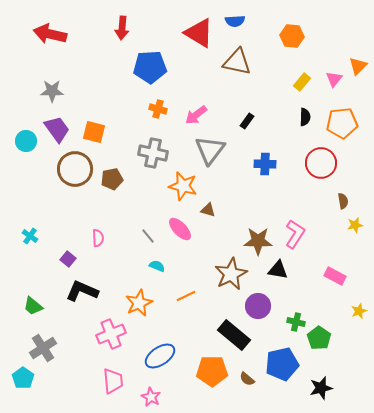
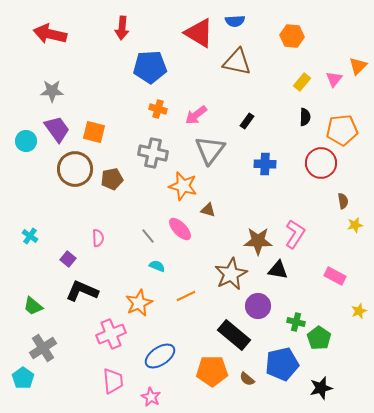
orange pentagon at (342, 123): moved 7 px down
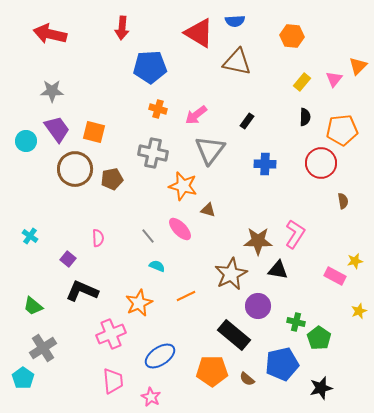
yellow star at (355, 225): moved 36 px down
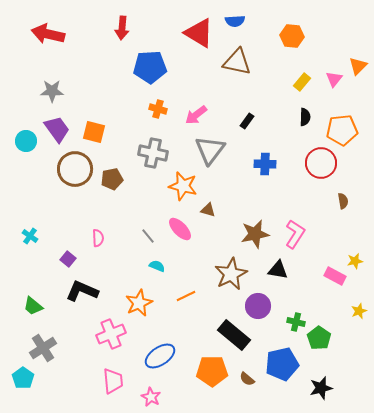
red arrow at (50, 34): moved 2 px left
brown star at (258, 241): moved 3 px left, 7 px up; rotated 12 degrees counterclockwise
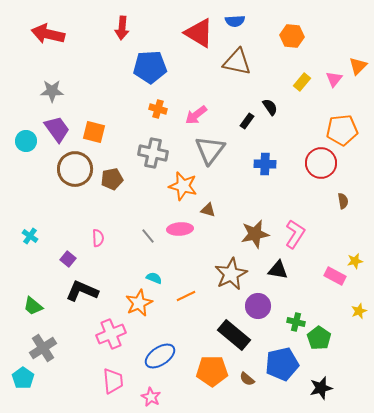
black semicircle at (305, 117): moved 35 px left, 10 px up; rotated 36 degrees counterclockwise
pink ellipse at (180, 229): rotated 50 degrees counterclockwise
cyan semicircle at (157, 266): moved 3 px left, 12 px down
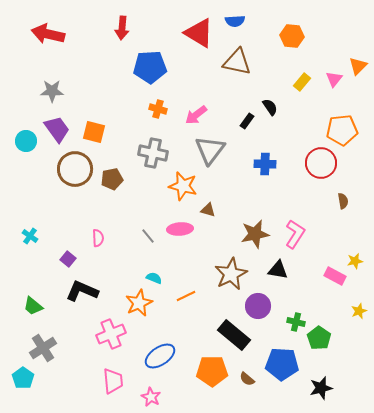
blue pentagon at (282, 364): rotated 16 degrees clockwise
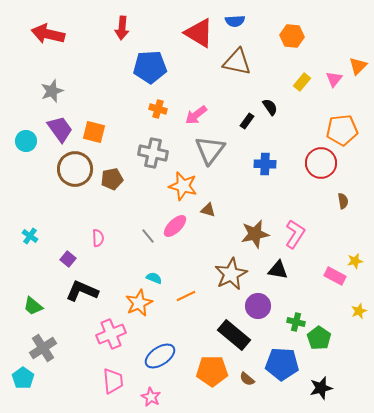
gray star at (52, 91): rotated 20 degrees counterclockwise
purple trapezoid at (57, 129): moved 3 px right
pink ellipse at (180, 229): moved 5 px left, 3 px up; rotated 40 degrees counterclockwise
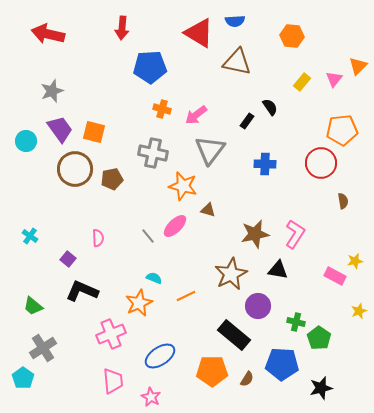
orange cross at (158, 109): moved 4 px right
brown semicircle at (247, 379): rotated 98 degrees counterclockwise
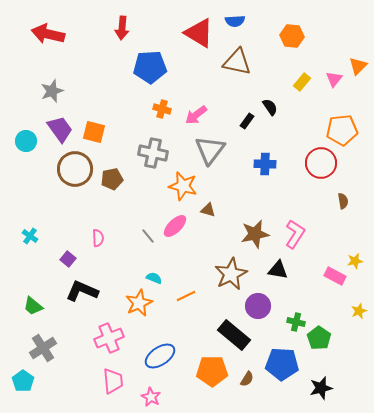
pink cross at (111, 334): moved 2 px left, 4 px down
cyan pentagon at (23, 378): moved 3 px down
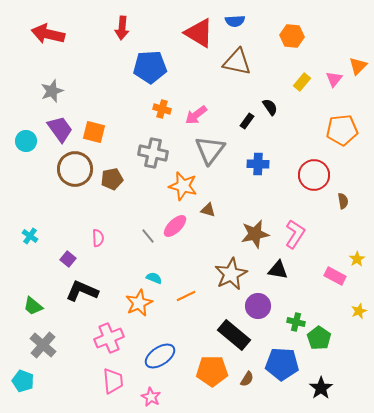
red circle at (321, 163): moved 7 px left, 12 px down
blue cross at (265, 164): moved 7 px left
yellow star at (355, 261): moved 2 px right, 2 px up; rotated 21 degrees counterclockwise
gray cross at (43, 348): moved 3 px up; rotated 16 degrees counterclockwise
cyan pentagon at (23, 381): rotated 15 degrees counterclockwise
black star at (321, 388): rotated 20 degrees counterclockwise
